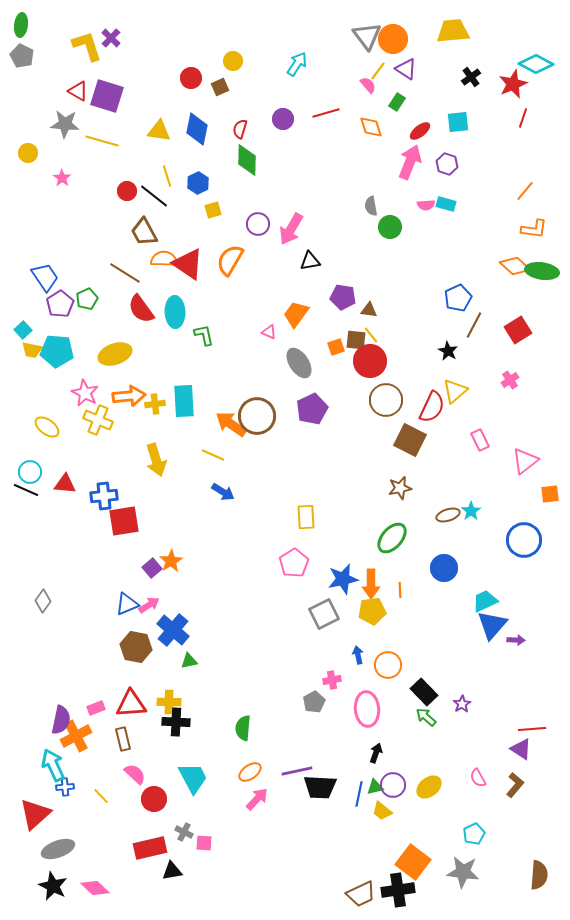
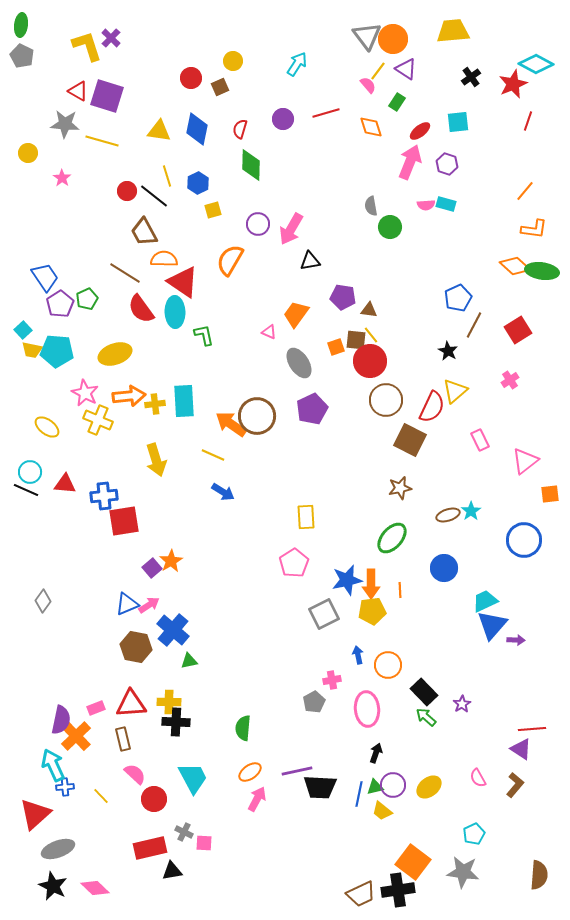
red line at (523, 118): moved 5 px right, 3 px down
green diamond at (247, 160): moved 4 px right, 5 px down
red triangle at (188, 264): moved 5 px left, 18 px down
blue star at (343, 579): moved 4 px right, 1 px down
orange cross at (76, 736): rotated 16 degrees counterclockwise
pink arrow at (257, 799): rotated 15 degrees counterclockwise
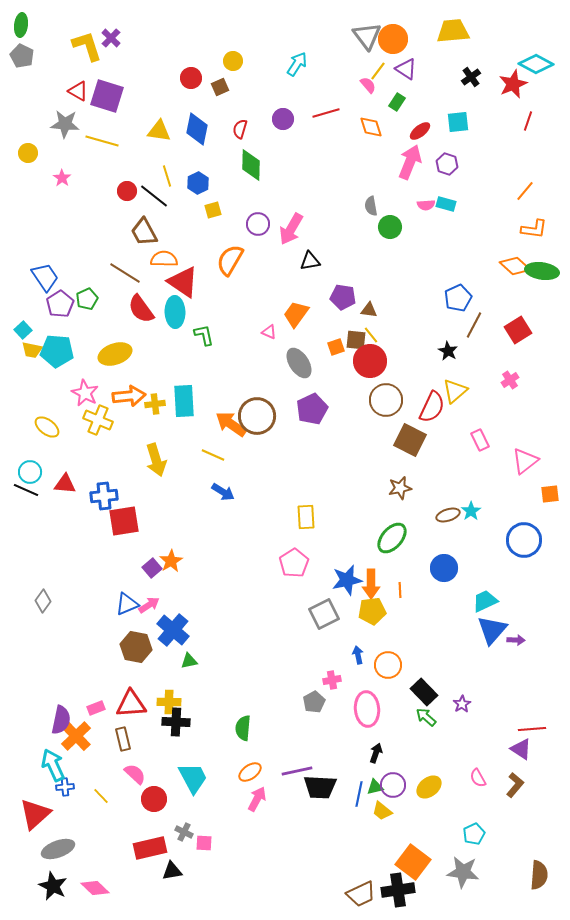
blue triangle at (492, 625): moved 5 px down
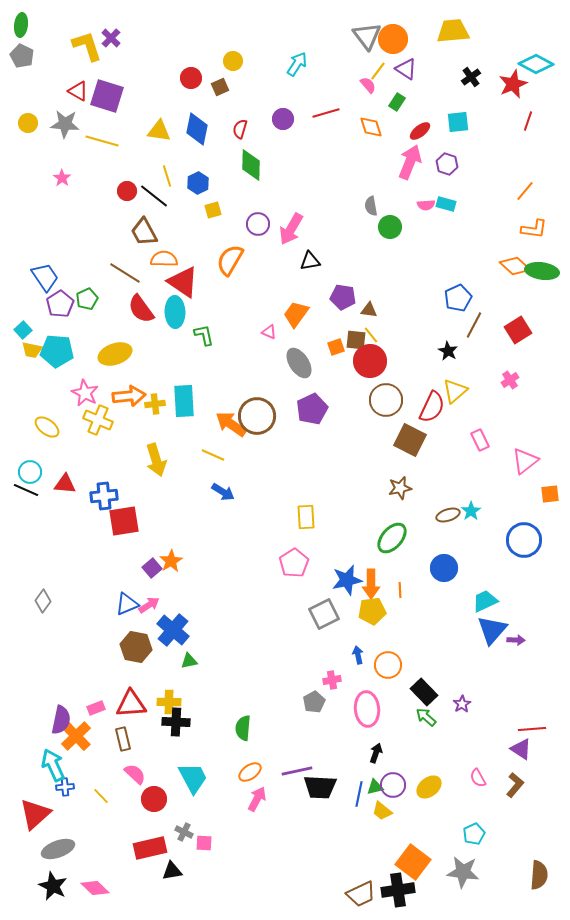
yellow circle at (28, 153): moved 30 px up
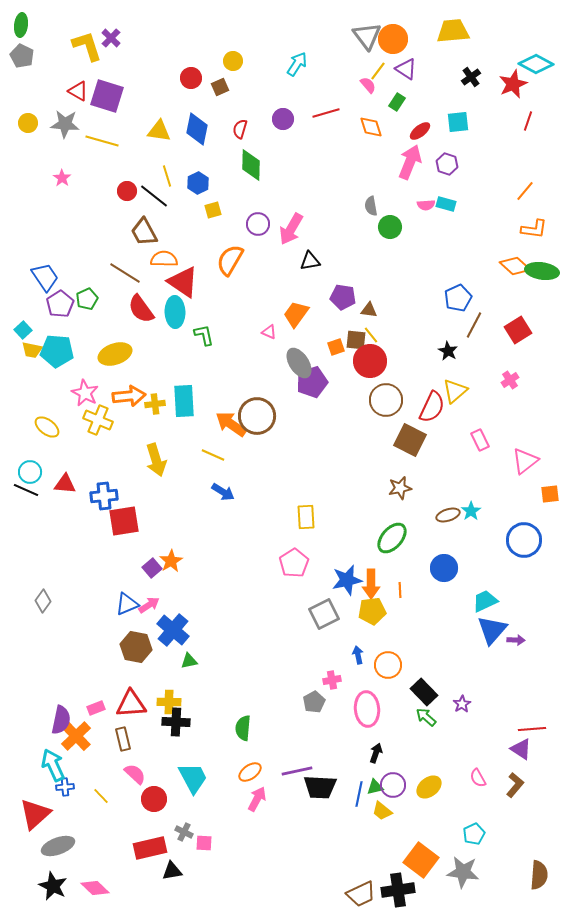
purple pentagon at (312, 409): moved 27 px up; rotated 8 degrees clockwise
gray ellipse at (58, 849): moved 3 px up
orange square at (413, 862): moved 8 px right, 2 px up
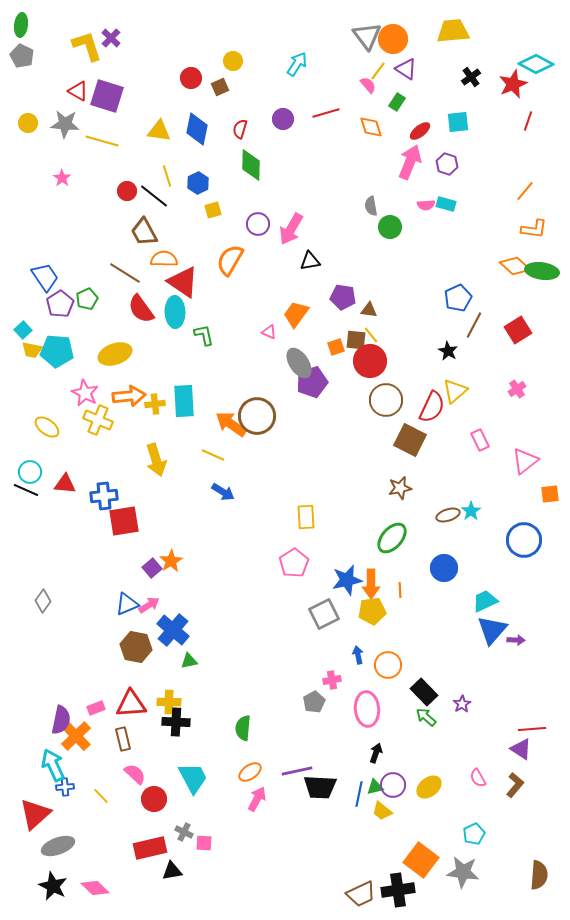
pink cross at (510, 380): moved 7 px right, 9 px down
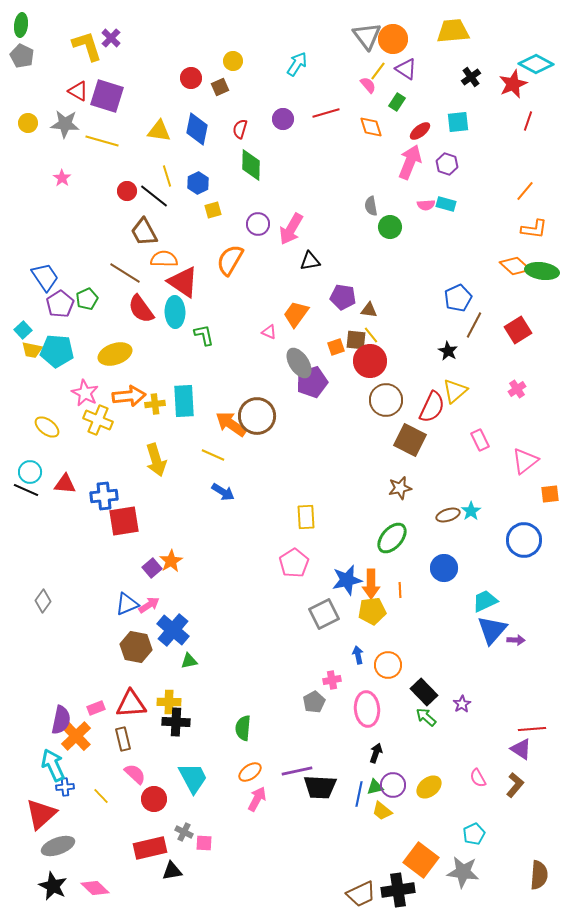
red triangle at (35, 814): moved 6 px right
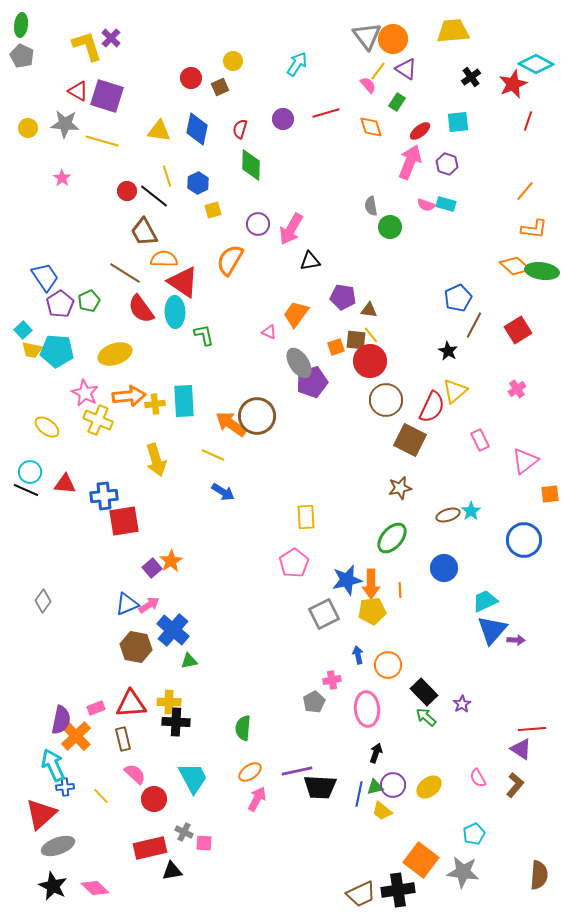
yellow circle at (28, 123): moved 5 px down
pink semicircle at (426, 205): rotated 24 degrees clockwise
green pentagon at (87, 299): moved 2 px right, 2 px down
